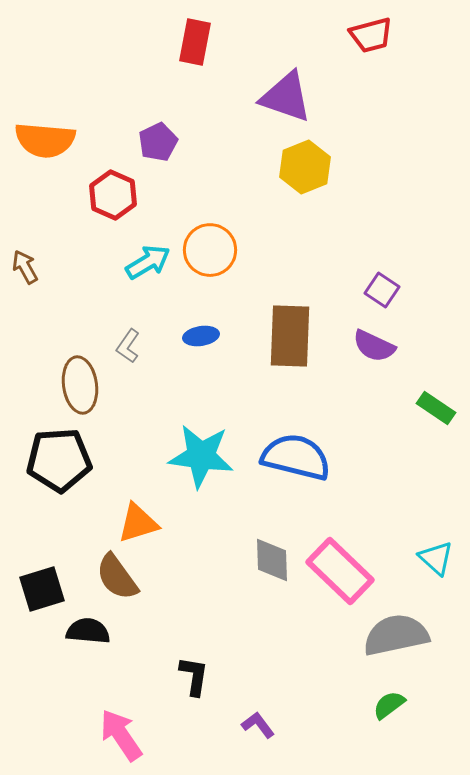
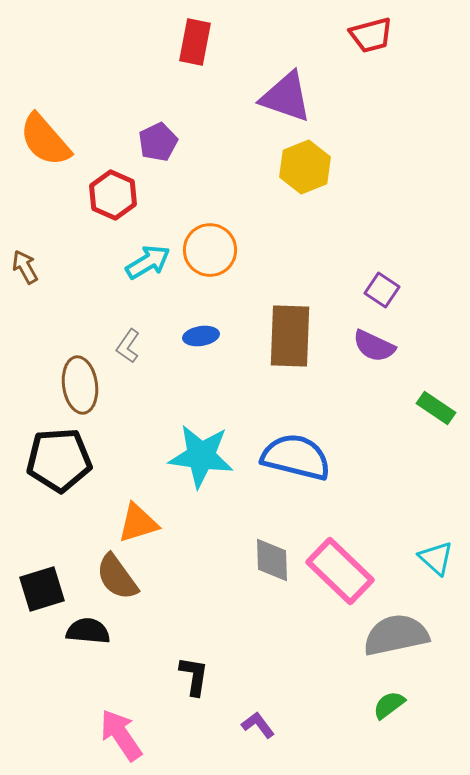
orange semicircle: rotated 44 degrees clockwise
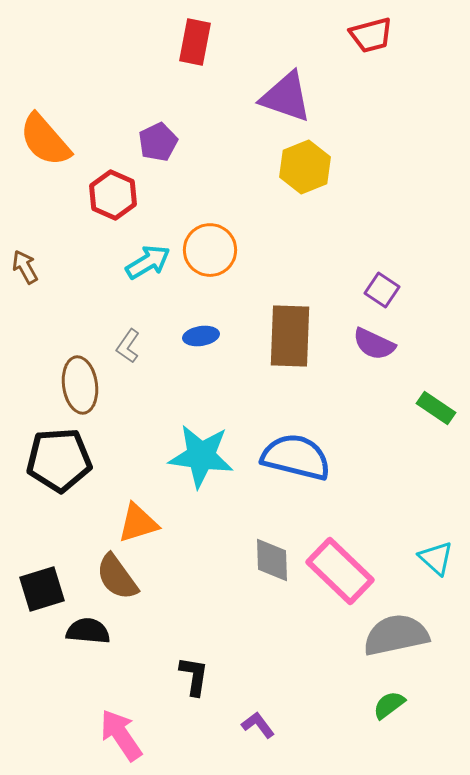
purple semicircle: moved 2 px up
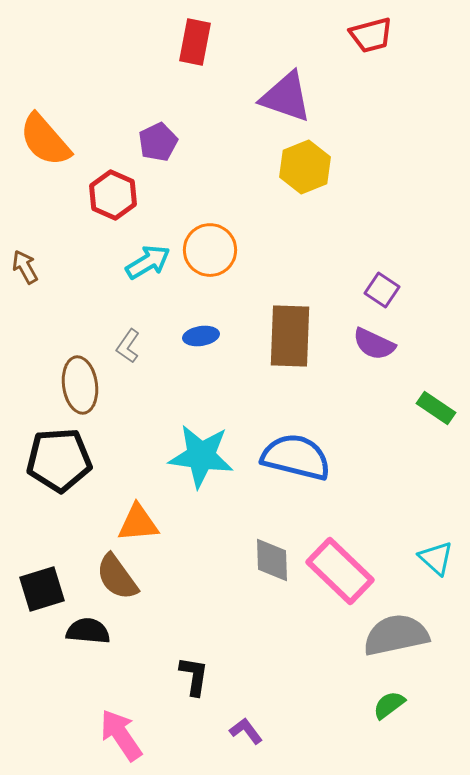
orange triangle: rotated 12 degrees clockwise
purple L-shape: moved 12 px left, 6 px down
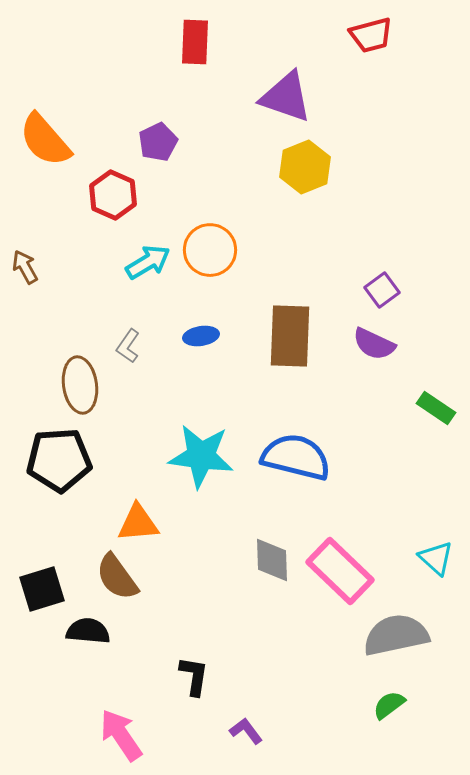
red rectangle: rotated 9 degrees counterclockwise
purple square: rotated 20 degrees clockwise
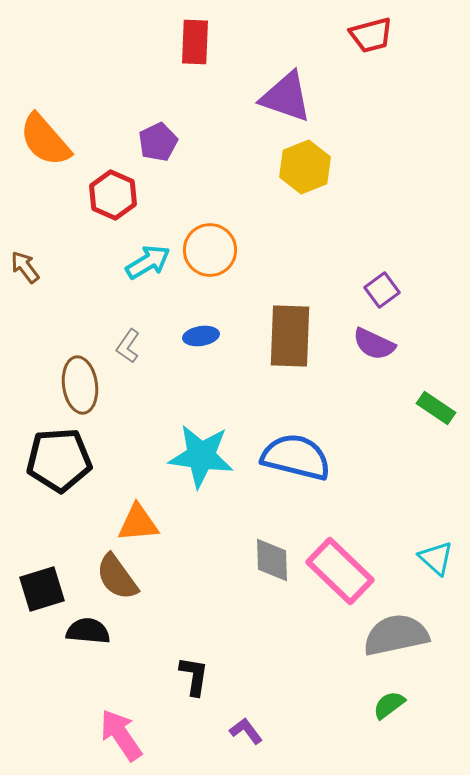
brown arrow: rotated 8 degrees counterclockwise
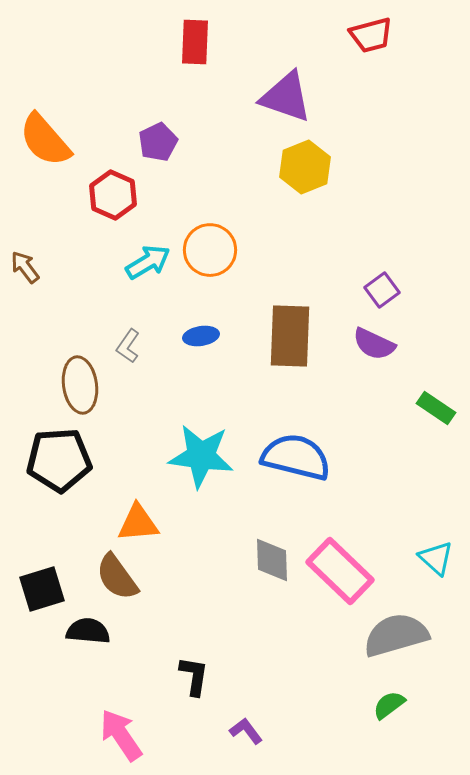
gray semicircle: rotated 4 degrees counterclockwise
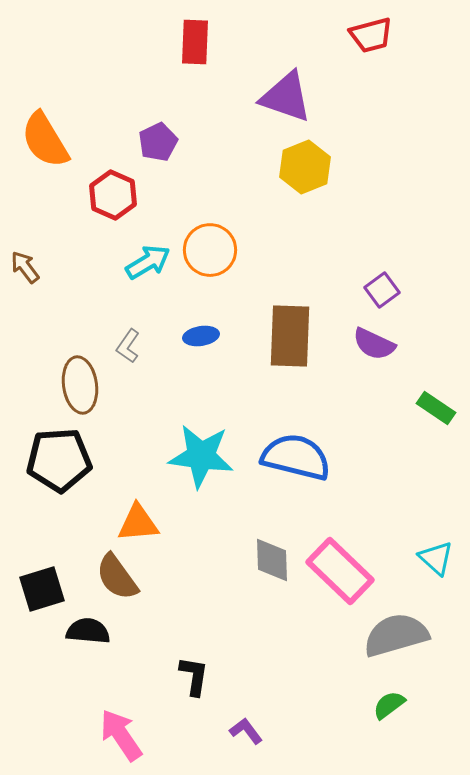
orange semicircle: rotated 10 degrees clockwise
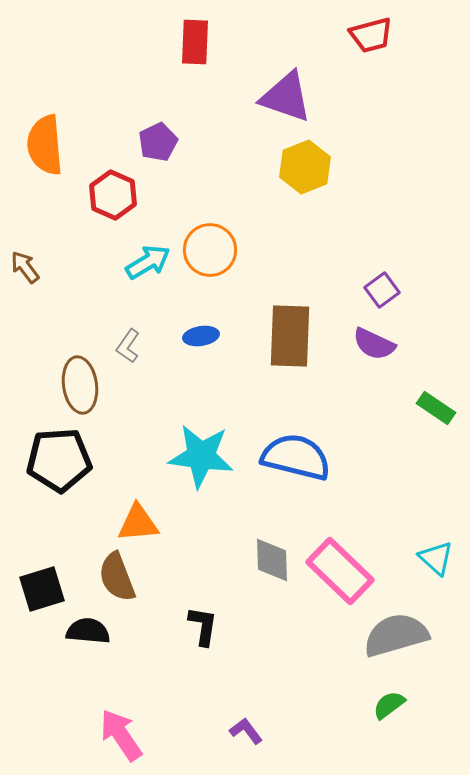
orange semicircle: moved 5 px down; rotated 26 degrees clockwise
brown semicircle: rotated 15 degrees clockwise
black L-shape: moved 9 px right, 50 px up
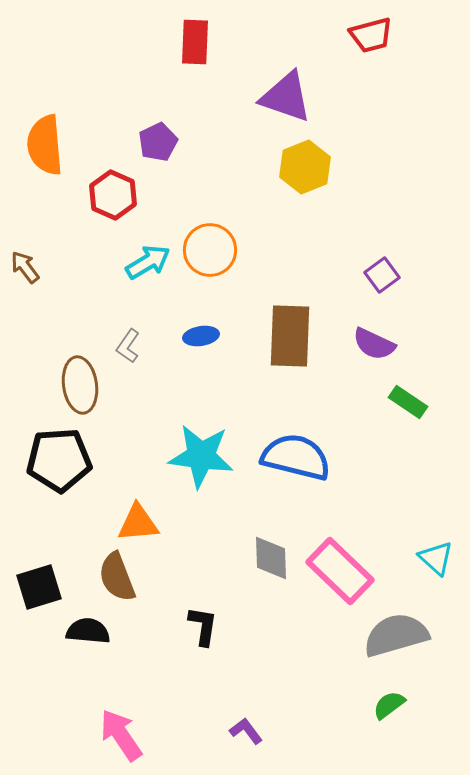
purple square: moved 15 px up
green rectangle: moved 28 px left, 6 px up
gray diamond: moved 1 px left, 2 px up
black square: moved 3 px left, 2 px up
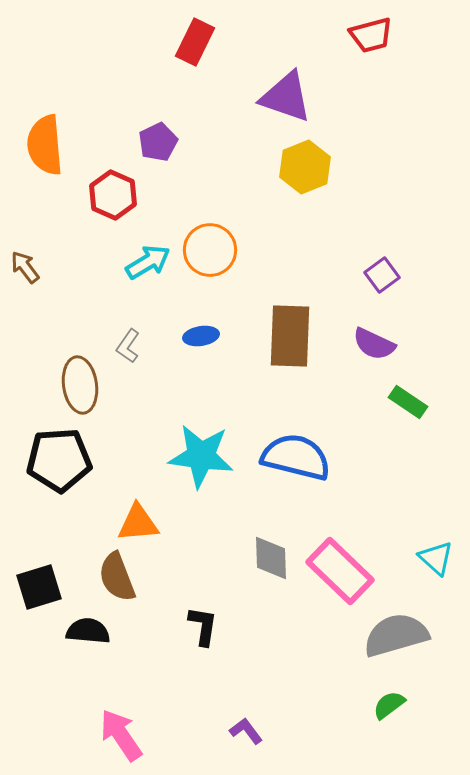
red rectangle: rotated 24 degrees clockwise
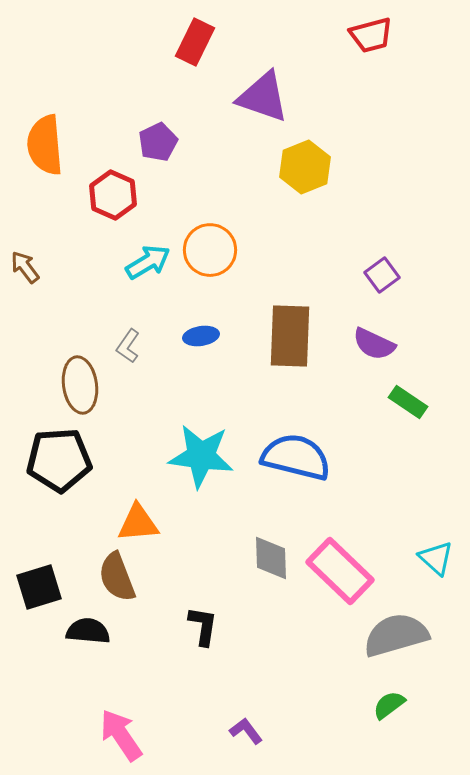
purple triangle: moved 23 px left
